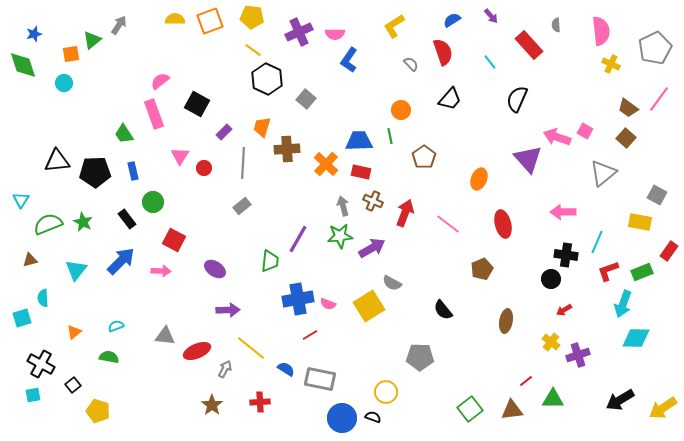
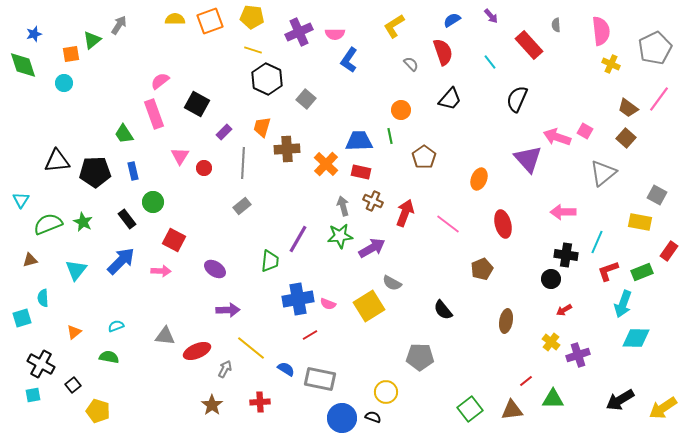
yellow line at (253, 50): rotated 18 degrees counterclockwise
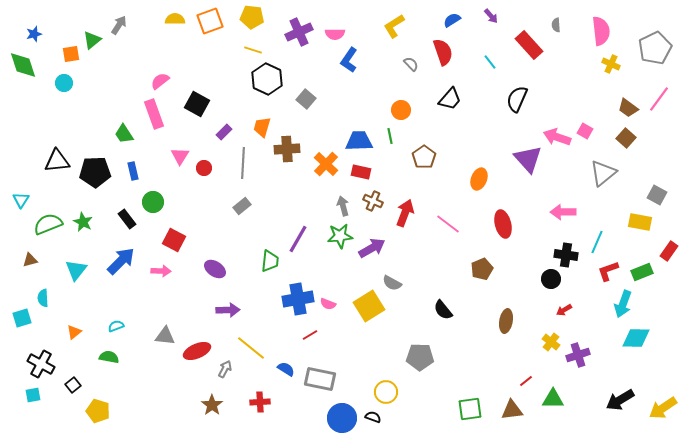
green square at (470, 409): rotated 30 degrees clockwise
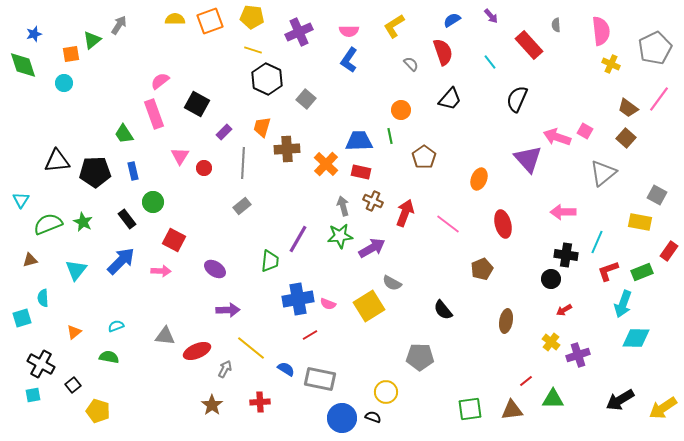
pink semicircle at (335, 34): moved 14 px right, 3 px up
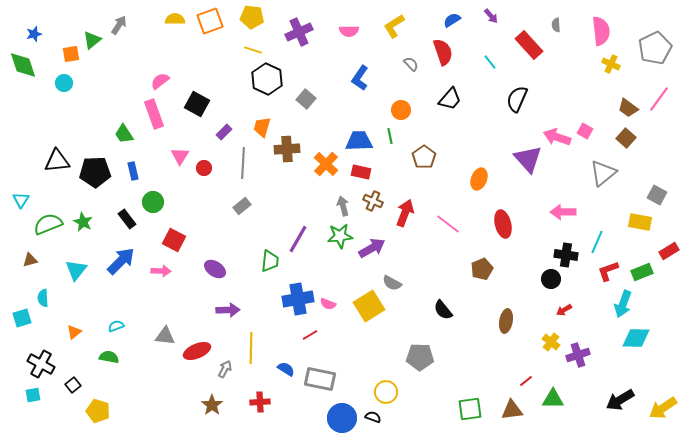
blue L-shape at (349, 60): moved 11 px right, 18 px down
red rectangle at (669, 251): rotated 24 degrees clockwise
yellow line at (251, 348): rotated 52 degrees clockwise
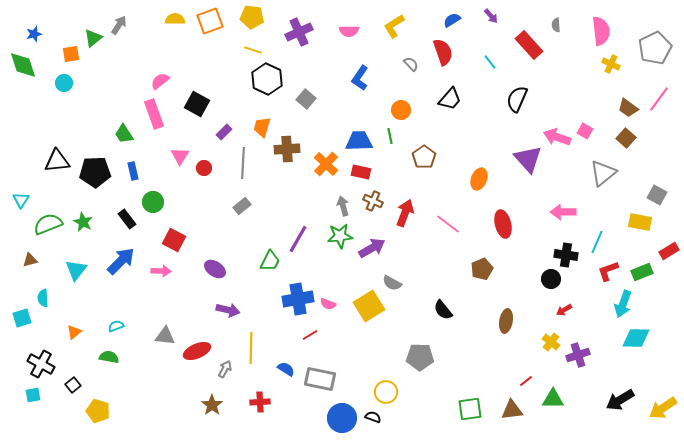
green triangle at (92, 40): moved 1 px right, 2 px up
green trapezoid at (270, 261): rotated 20 degrees clockwise
purple arrow at (228, 310): rotated 15 degrees clockwise
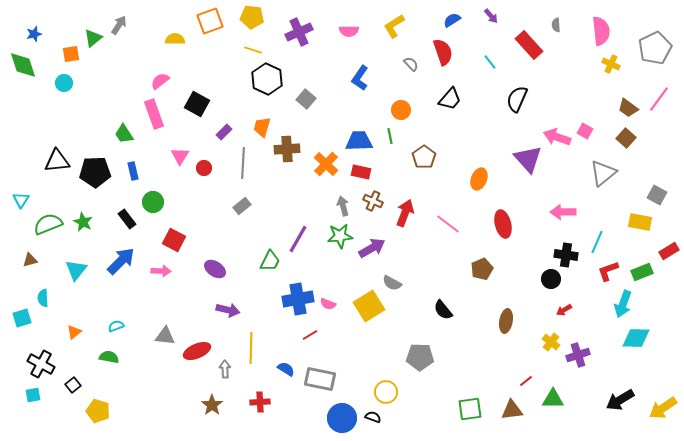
yellow semicircle at (175, 19): moved 20 px down
gray arrow at (225, 369): rotated 30 degrees counterclockwise
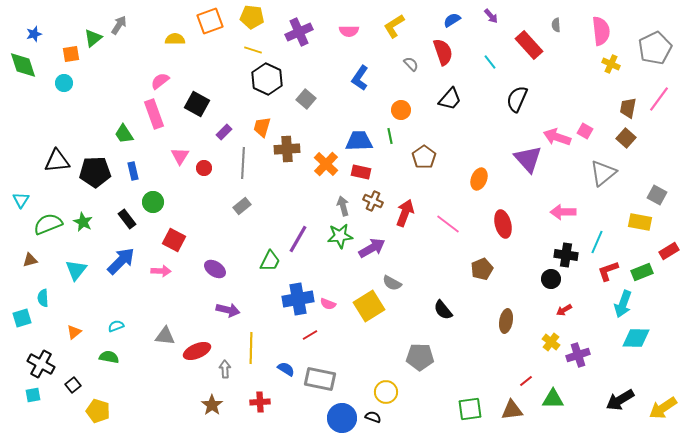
brown trapezoid at (628, 108): rotated 65 degrees clockwise
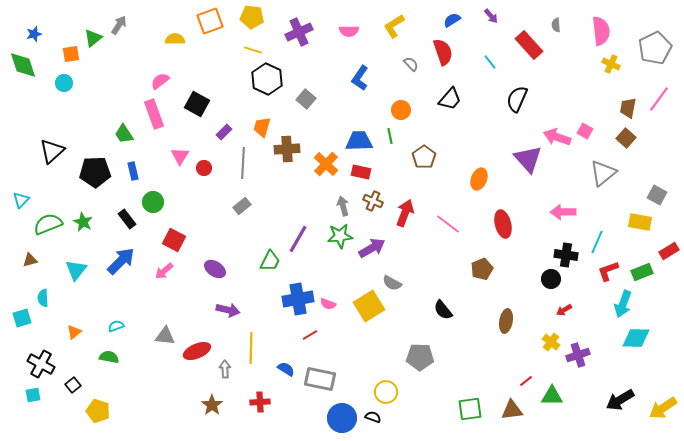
black triangle at (57, 161): moved 5 px left, 10 px up; rotated 36 degrees counterclockwise
cyan triangle at (21, 200): rotated 12 degrees clockwise
pink arrow at (161, 271): moved 3 px right; rotated 138 degrees clockwise
green triangle at (553, 399): moved 1 px left, 3 px up
